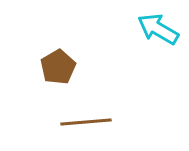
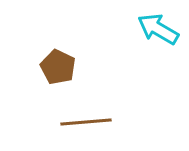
brown pentagon: rotated 16 degrees counterclockwise
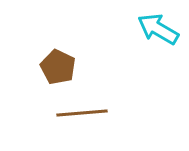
brown line: moved 4 px left, 9 px up
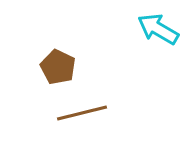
brown line: rotated 9 degrees counterclockwise
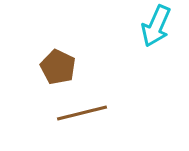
cyan arrow: moved 2 px left, 3 px up; rotated 96 degrees counterclockwise
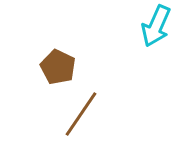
brown line: moved 1 px left, 1 px down; rotated 42 degrees counterclockwise
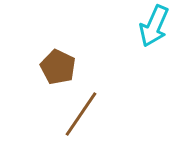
cyan arrow: moved 2 px left
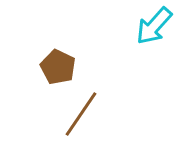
cyan arrow: rotated 18 degrees clockwise
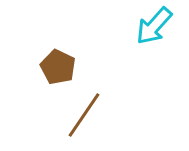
brown line: moved 3 px right, 1 px down
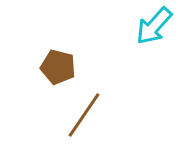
brown pentagon: rotated 12 degrees counterclockwise
